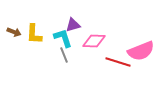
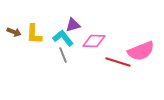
cyan L-shape: rotated 20 degrees counterclockwise
gray line: moved 1 px left
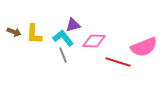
pink semicircle: moved 3 px right, 4 px up
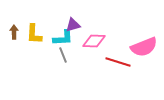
brown arrow: rotated 112 degrees counterclockwise
cyan L-shape: rotated 125 degrees clockwise
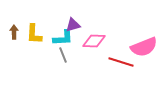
red line: moved 3 px right
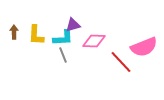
yellow L-shape: moved 2 px right, 1 px down
red line: rotated 30 degrees clockwise
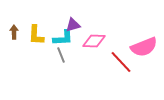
gray line: moved 2 px left
